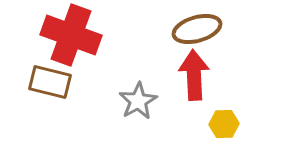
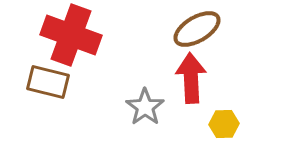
brown ellipse: rotated 15 degrees counterclockwise
red arrow: moved 3 px left, 3 px down
brown rectangle: moved 2 px left
gray star: moved 7 px right, 6 px down; rotated 6 degrees counterclockwise
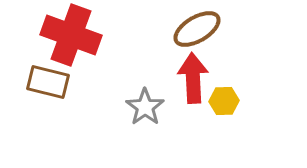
red arrow: moved 2 px right
yellow hexagon: moved 23 px up
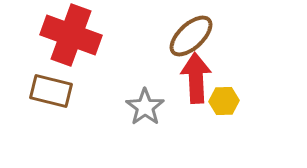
brown ellipse: moved 6 px left, 7 px down; rotated 12 degrees counterclockwise
red arrow: moved 3 px right
brown rectangle: moved 3 px right, 9 px down
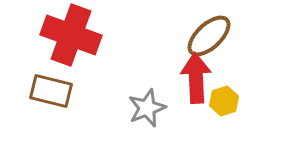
brown ellipse: moved 18 px right
yellow hexagon: rotated 16 degrees counterclockwise
gray star: moved 2 px right, 1 px down; rotated 15 degrees clockwise
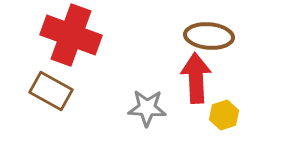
brown ellipse: rotated 48 degrees clockwise
brown rectangle: rotated 15 degrees clockwise
yellow hexagon: moved 14 px down
gray star: rotated 24 degrees clockwise
